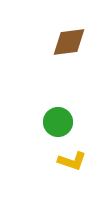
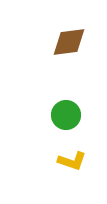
green circle: moved 8 px right, 7 px up
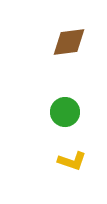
green circle: moved 1 px left, 3 px up
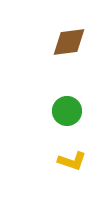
green circle: moved 2 px right, 1 px up
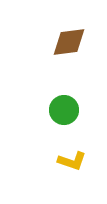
green circle: moved 3 px left, 1 px up
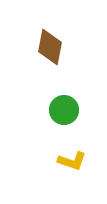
brown diamond: moved 19 px left, 5 px down; rotated 72 degrees counterclockwise
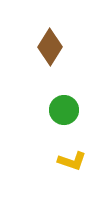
brown diamond: rotated 21 degrees clockwise
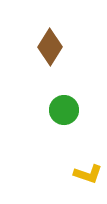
yellow L-shape: moved 16 px right, 13 px down
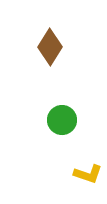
green circle: moved 2 px left, 10 px down
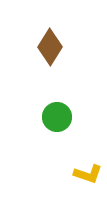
green circle: moved 5 px left, 3 px up
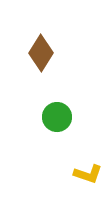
brown diamond: moved 9 px left, 6 px down
